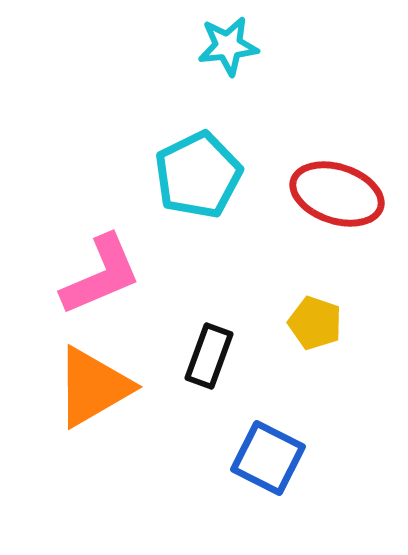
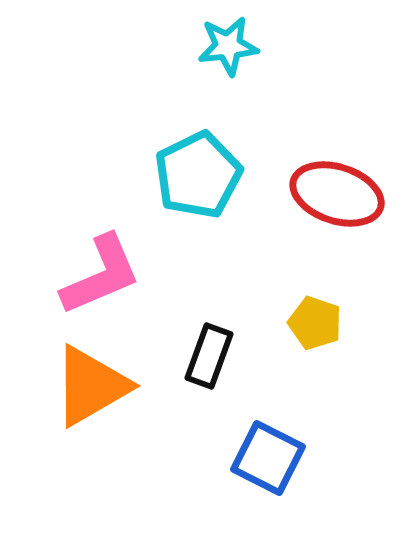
orange triangle: moved 2 px left, 1 px up
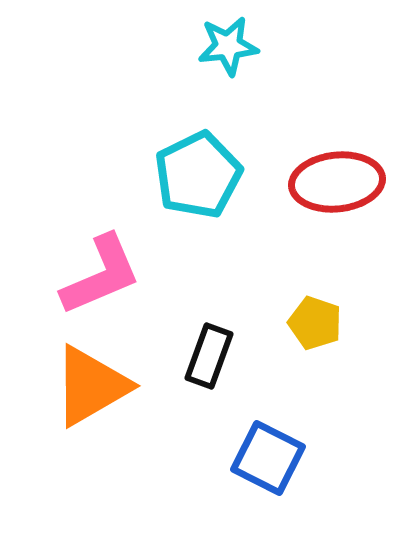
red ellipse: moved 12 px up; rotated 24 degrees counterclockwise
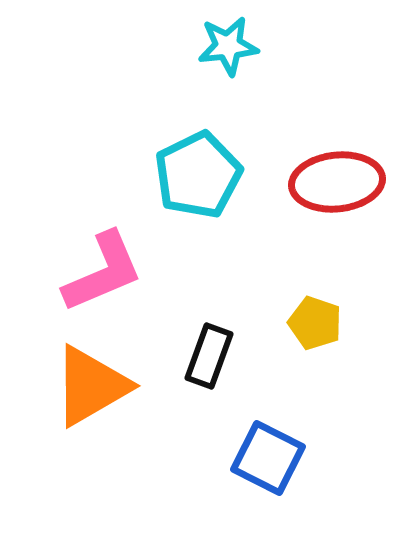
pink L-shape: moved 2 px right, 3 px up
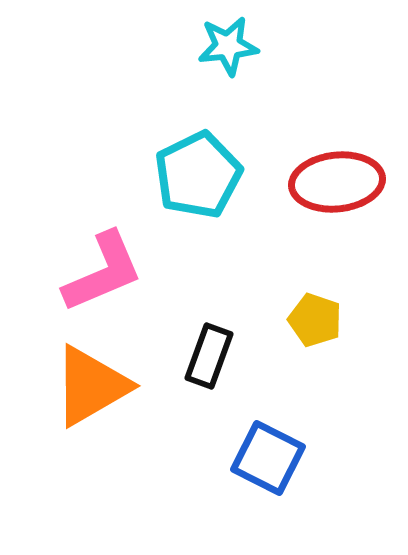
yellow pentagon: moved 3 px up
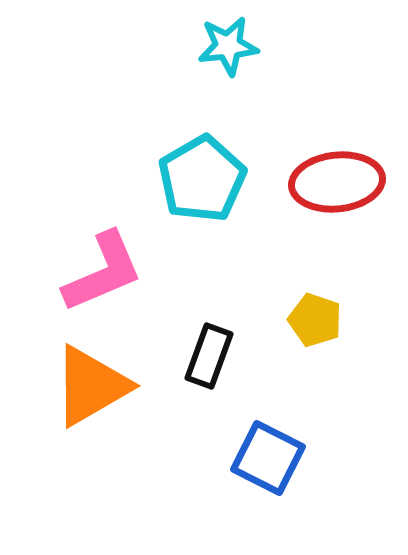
cyan pentagon: moved 4 px right, 4 px down; rotated 4 degrees counterclockwise
